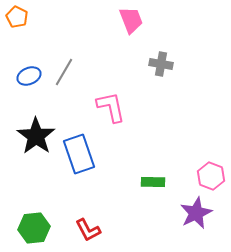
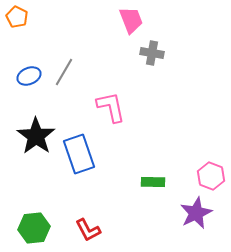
gray cross: moved 9 px left, 11 px up
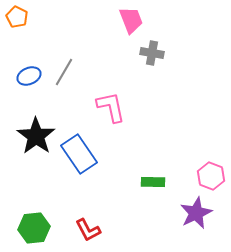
blue rectangle: rotated 15 degrees counterclockwise
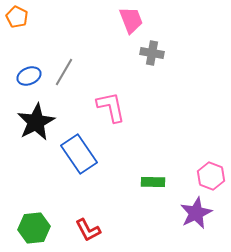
black star: moved 14 px up; rotated 9 degrees clockwise
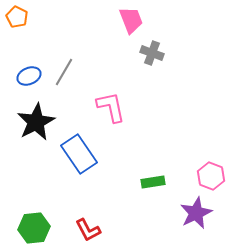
gray cross: rotated 10 degrees clockwise
green rectangle: rotated 10 degrees counterclockwise
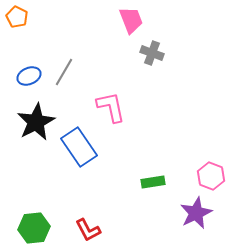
blue rectangle: moved 7 px up
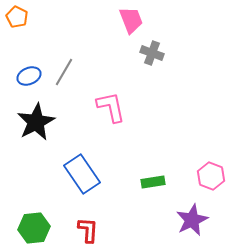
blue rectangle: moved 3 px right, 27 px down
purple star: moved 4 px left, 7 px down
red L-shape: rotated 148 degrees counterclockwise
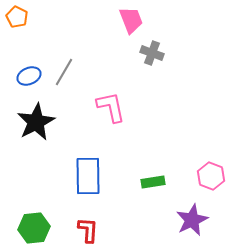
blue rectangle: moved 6 px right, 2 px down; rotated 33 degrees clockwise
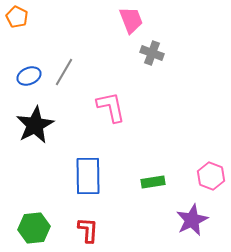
black star: moved 1 px left, 3 px down
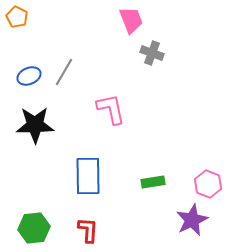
pink L-shape: moved 2 px down
black star: rotated 27 degrees clockwise
pink hexagon: moved 3 px left, 8 px down
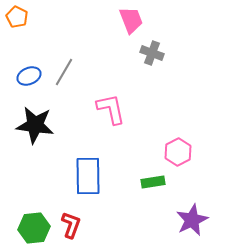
black star: rotated 9 degrees clockwise
pink hexagon: moved 30 px left, 32 px up; rotated 12 degrees clockwise
red L-shape: moved 17 px left, 5 px up; rotated 16 degrees clockwise
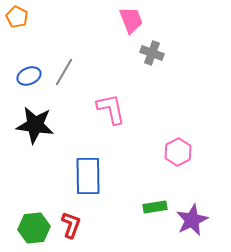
green rectangle: moved 2 px right, 25 px down
